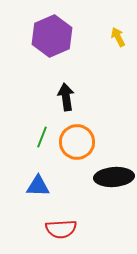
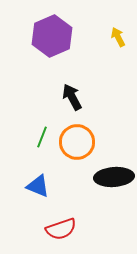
black arrow: moved 6 px right; rotated 20 degrees counterclockwise
blue triangle: rotated 20 degrees clockwise
red semicircle: rotated 16 degrees counterclockwise
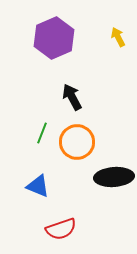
purple hexagon: moved 2 px right, 2 px down
green line: moved 4 px up
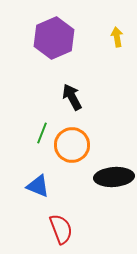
yellow arrow: moved 1 px left; rotated 18 degrees clockwise
orange circle: moved 5 px left, 3 px down
red semicircle: rotated 92 degrees counterclockwise
